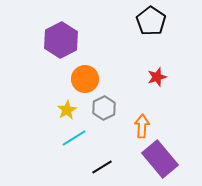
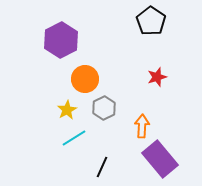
black line: rotated 35 degrees counterclockwise
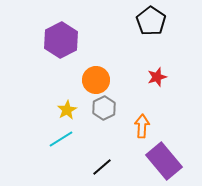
orange circle: moved 11 px right, 1 px down
cyan line: moved 13 px left, 1 px down
purple rectangle: moved 4 px right, 2 px down
black line: rotated 25 degrees clockwise
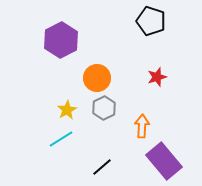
black pentagon: rotated 16 degrees counterclockwise
orange circle: moved 1 px right, 2 px up
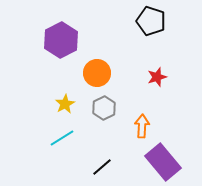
orange circle: moved 5 px up
yellow star: moved 2 px left, 6 px up
cyan line: moved 1 px right, 1 px up
purple rectangle: moved 1 px left, 1 px down
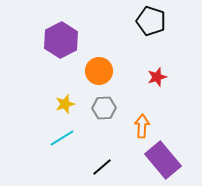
orange circle: moved 2 px right, 2 px up
yellow star: rotated 12 degrees clockwise
gray hexagon: rotated 25 degrees clockwise
purple rectangle: moved 2 px up
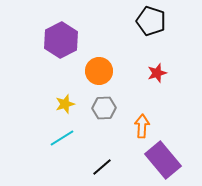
red star: moved 4 px up
